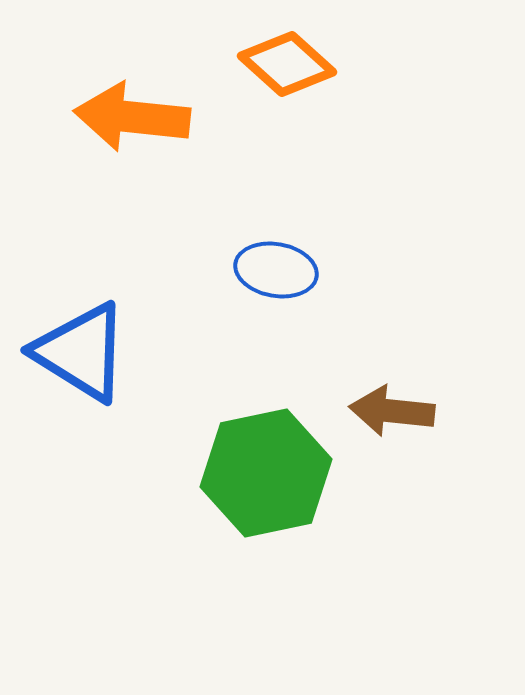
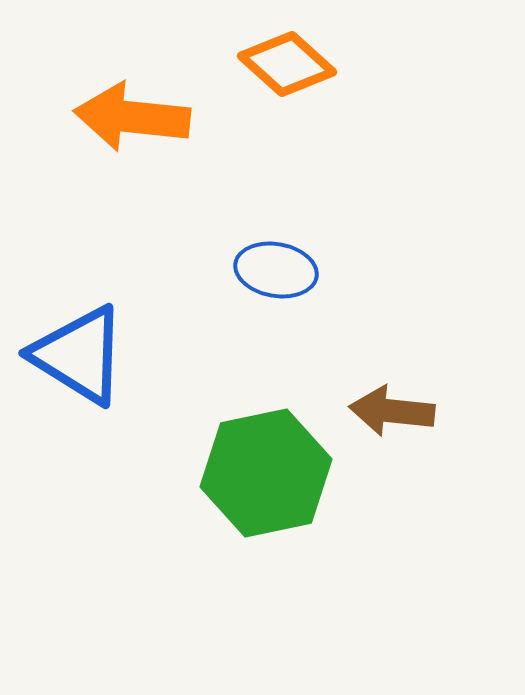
blue triangle: moved 2 px left, 3 px down
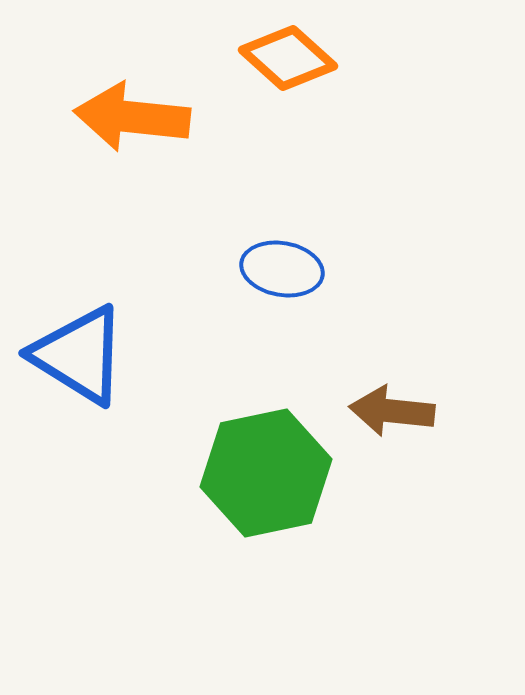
orange diamond: moved 1 px right, 6 px up
blue ellipse: moved 6 px right, 1 px up
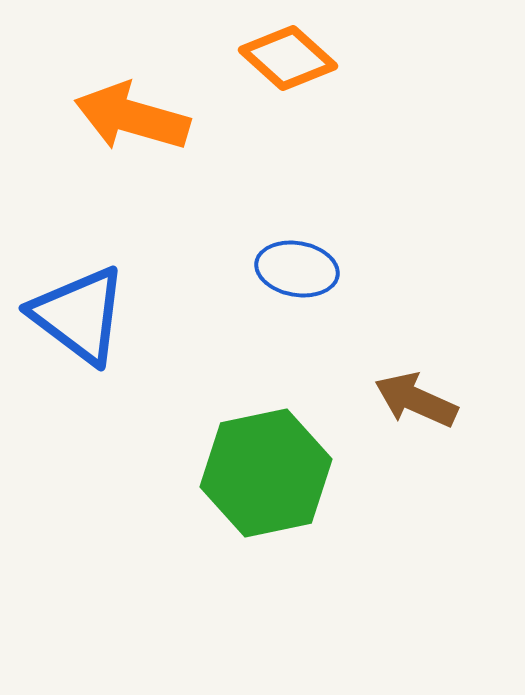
orange arrow: rotated 10 degrees clockwise
blue ellipse: moved 15 px right
blue triangle: moved 40 px up; rotated 5 degrees clockwise
brown arrow: moved 24 px right, 11 px up; rotated 18 degrees clockwise
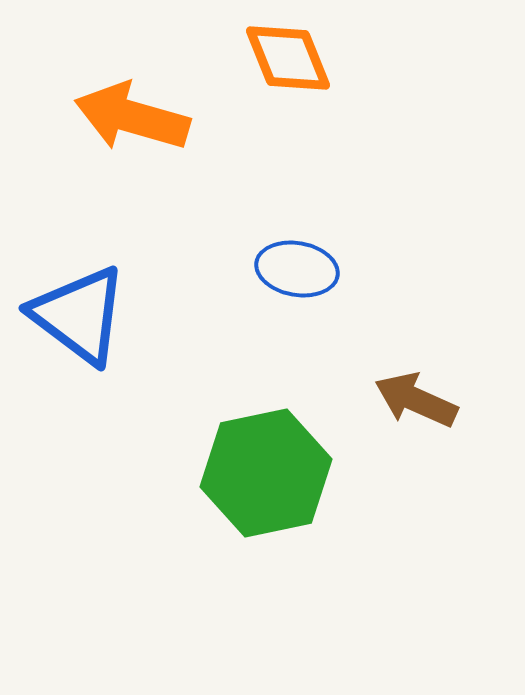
orange diamond: rotated 26 degrees clockwise
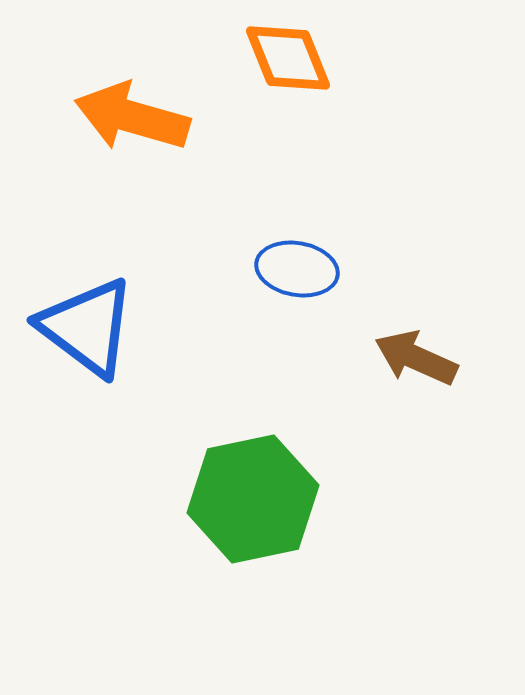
blue triangle: moved 8 px right, 12 px down
brown arrow: moved 42 px up
green hexagon: moved 13 px left, 26 px down
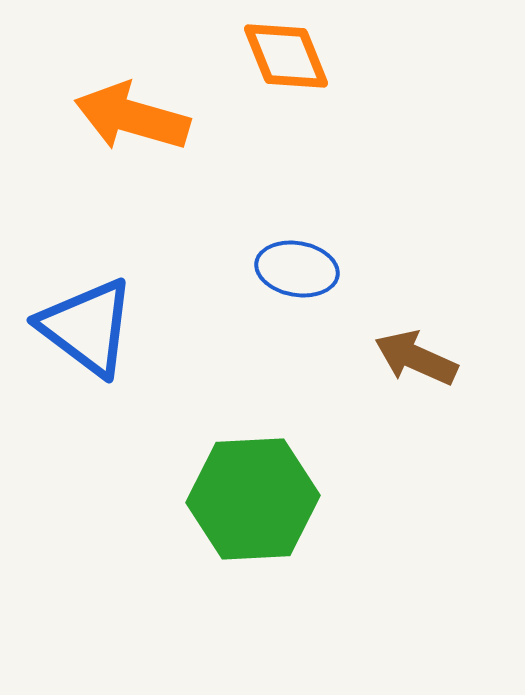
orange diamond: moved 2 px left, 2 px up
green hexagon: rotated 9 degrees clockwise
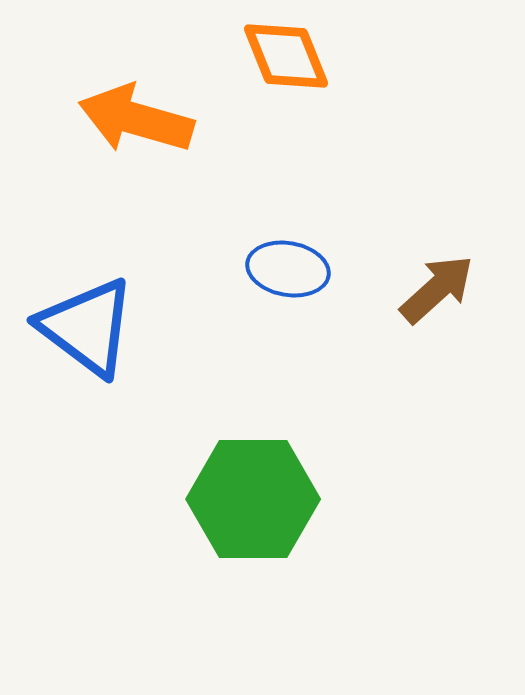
orange arrow: moved 4 px right, 2 px down
blue ellipse: moved 9 px left
brown arrow: moved 21 px right, 69 px up; rotated 114 degrees clockwise
green hexagon: rotated 3 degrees clockwise
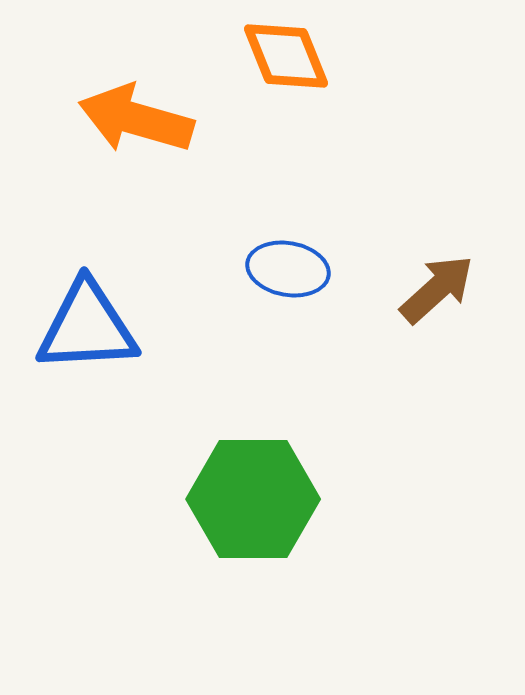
blue triangle: rotated 40 degrees counterclockwise
